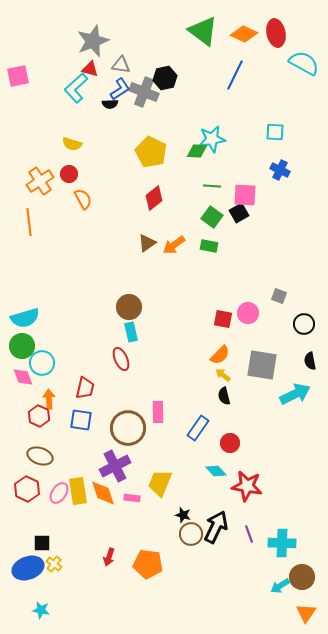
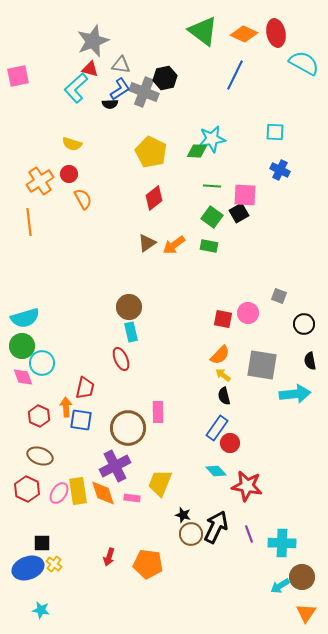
cyan arrow at (295, 394): rotated 20 degrees clockwise
orange arrow at (49, 399): moved 17 px right, 8 px down
blue rectangle at (198, 428): moved 19 px right
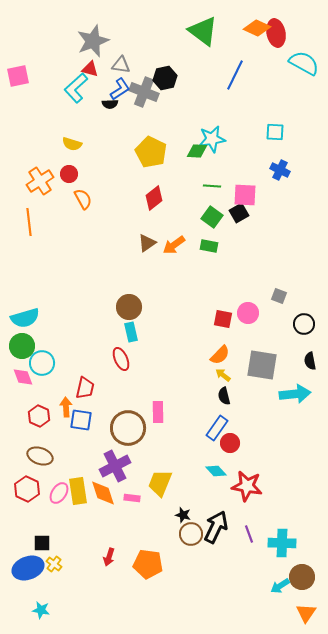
orange diamond at (244, 34): moved 13 px right, 6 px up
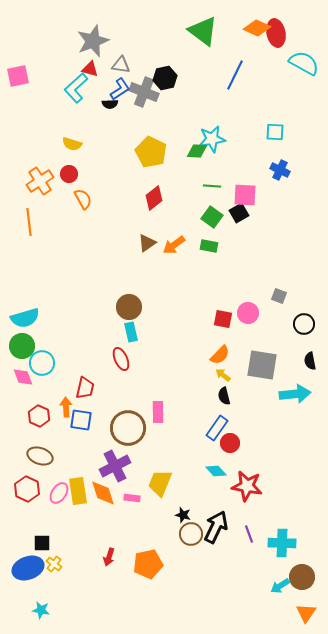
orange pentagon at (148, 564): rotated 20 degrees counterclockwise
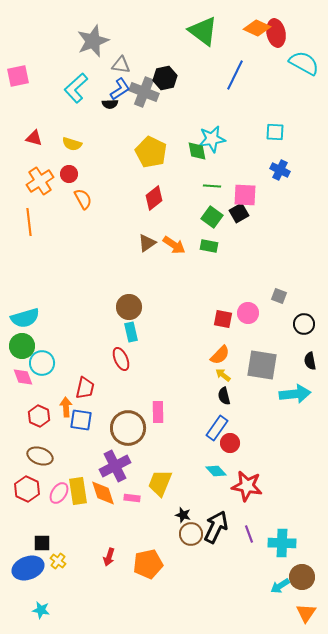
red triangle at (90, 69): moved 56 px left, 69 px down
green diamond at (197, 151): rotated 75 degrees clockwise
orange arrow at (174, 245): rotated 110 degrees counterclockwise
yellow cross at (54, 564): moved 4 px right, 3 px up
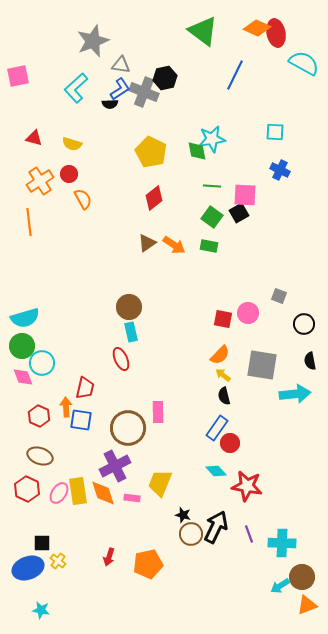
orange triangle at (306, 613): moved 1 px right, 8 px up; rotated 35 degrees clockwise
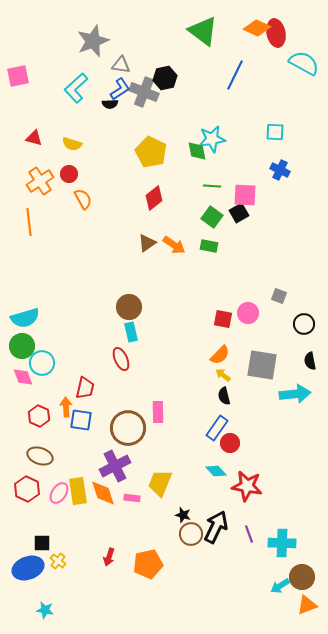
cyan star at (41, 610): moved 4 px right
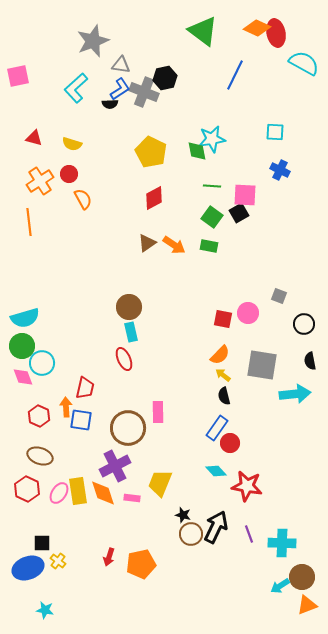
red diamond at (154, 198): rotated 10 degrees clockwise
red ellipse at (121, 359): moved 3 px right
orange pentagon at (148, 564): moved 7 px left
